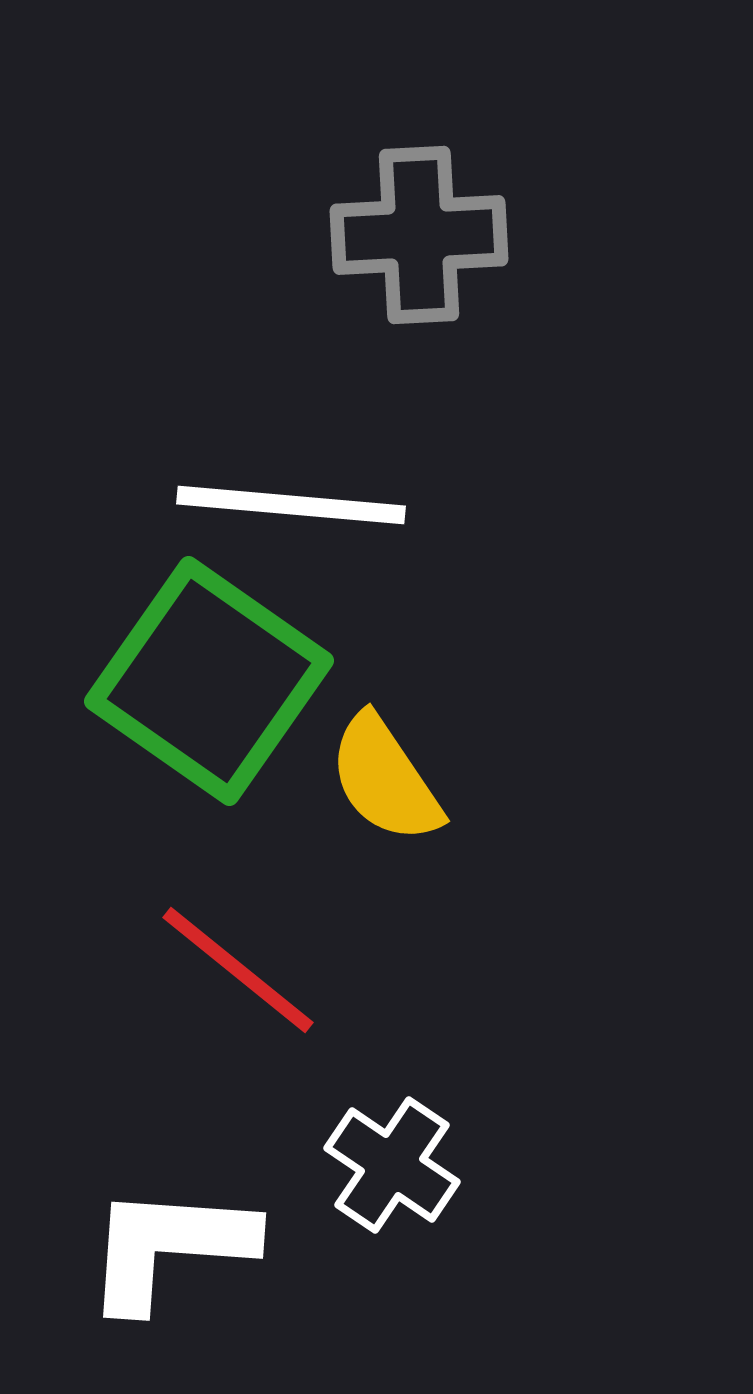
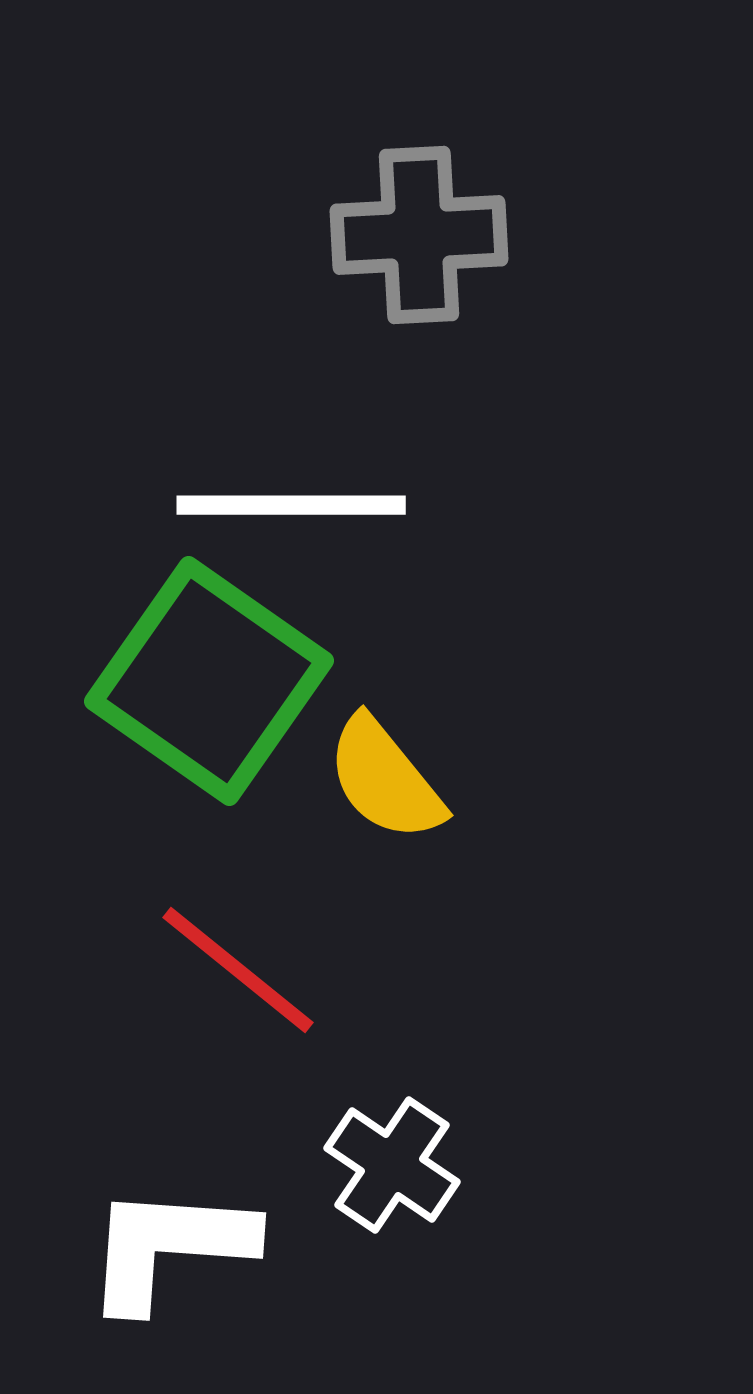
white line: rotated 5 degrees counterclockwise
yellow semicircle: rotated 5 degrees counterclockwise
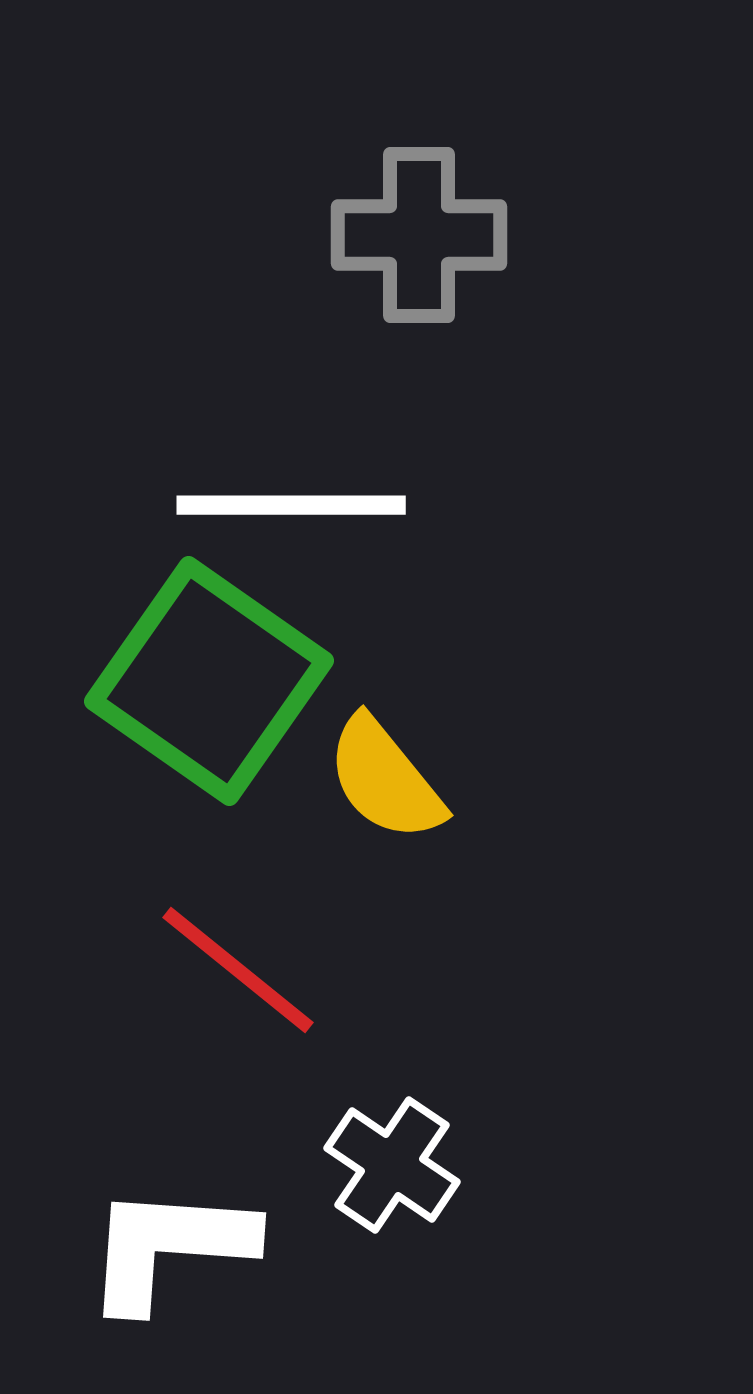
gray cross: rotated 3 degrees clockwise
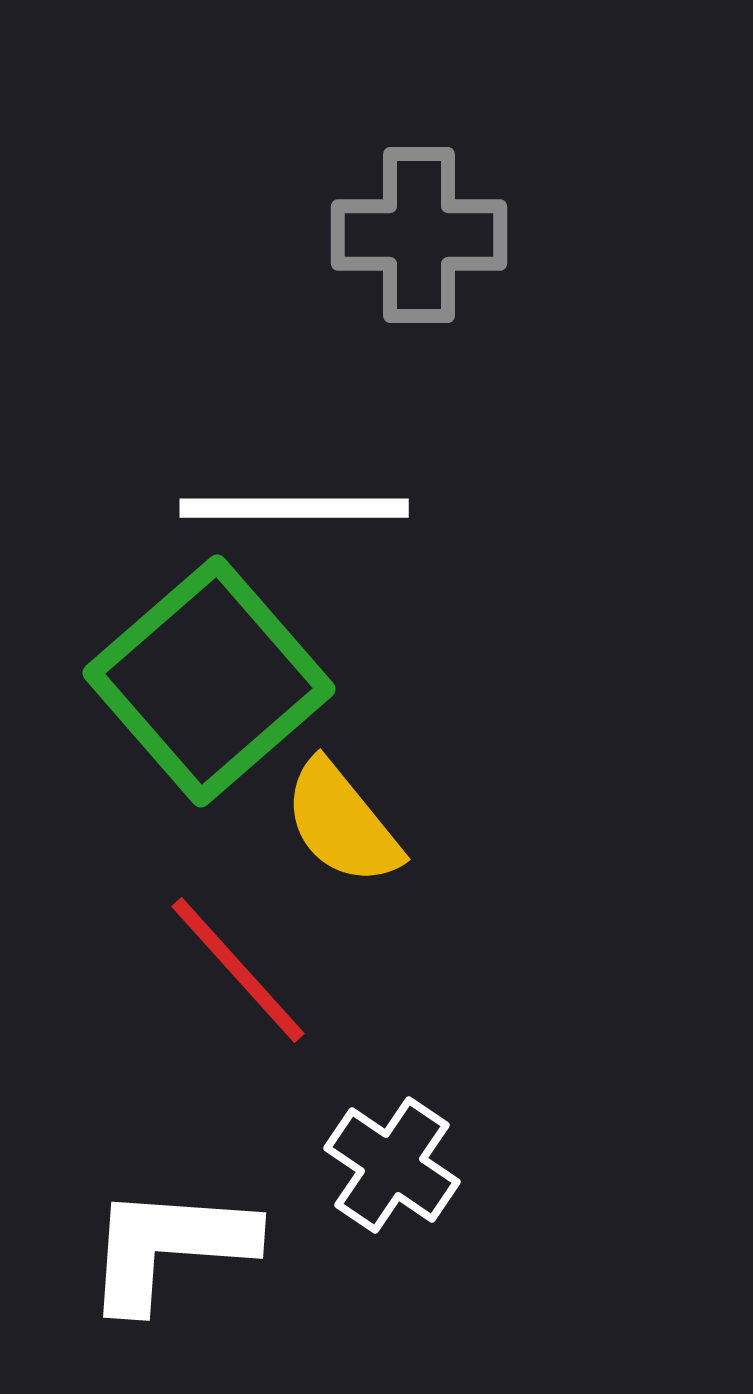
white line: moved 3 px right, 3 px down
green square: rotated 14 degrees clockwise
yellow semicircle: moved 43 px left, 44 px down
red line: rotated 9 degrees clockwise
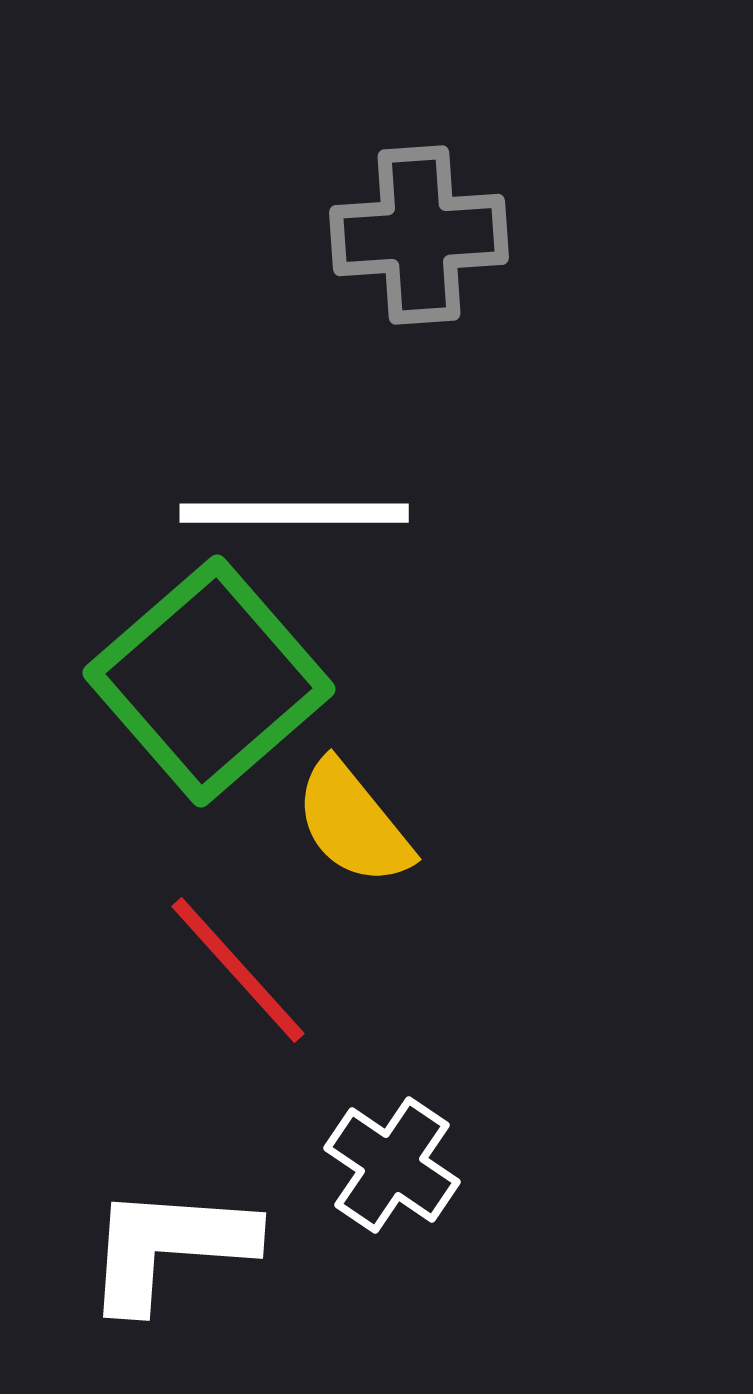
gray cross: rotated 4 degrees counterclockwise
white line: moved 5 px down
yellow semicircle: moved 11 px right
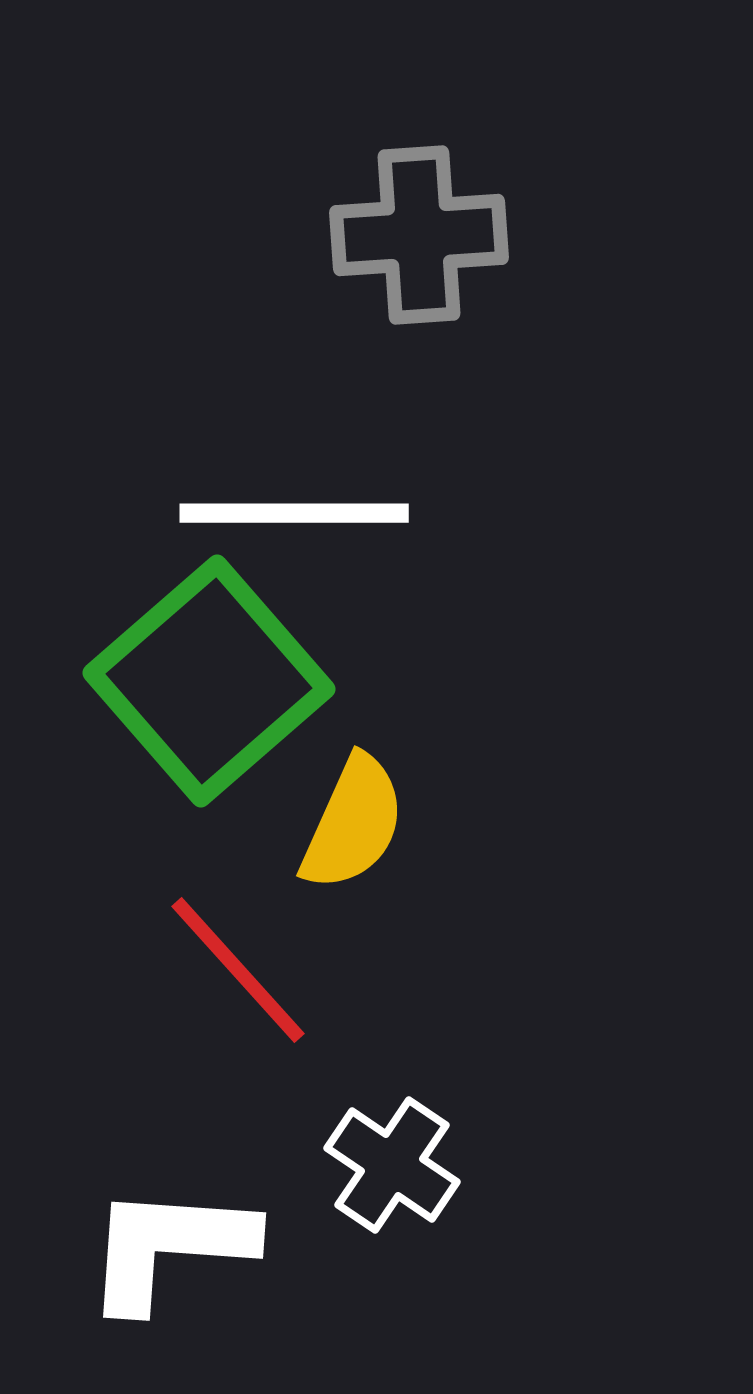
yellow semicircle: rotated 117 degrees counterclockwise
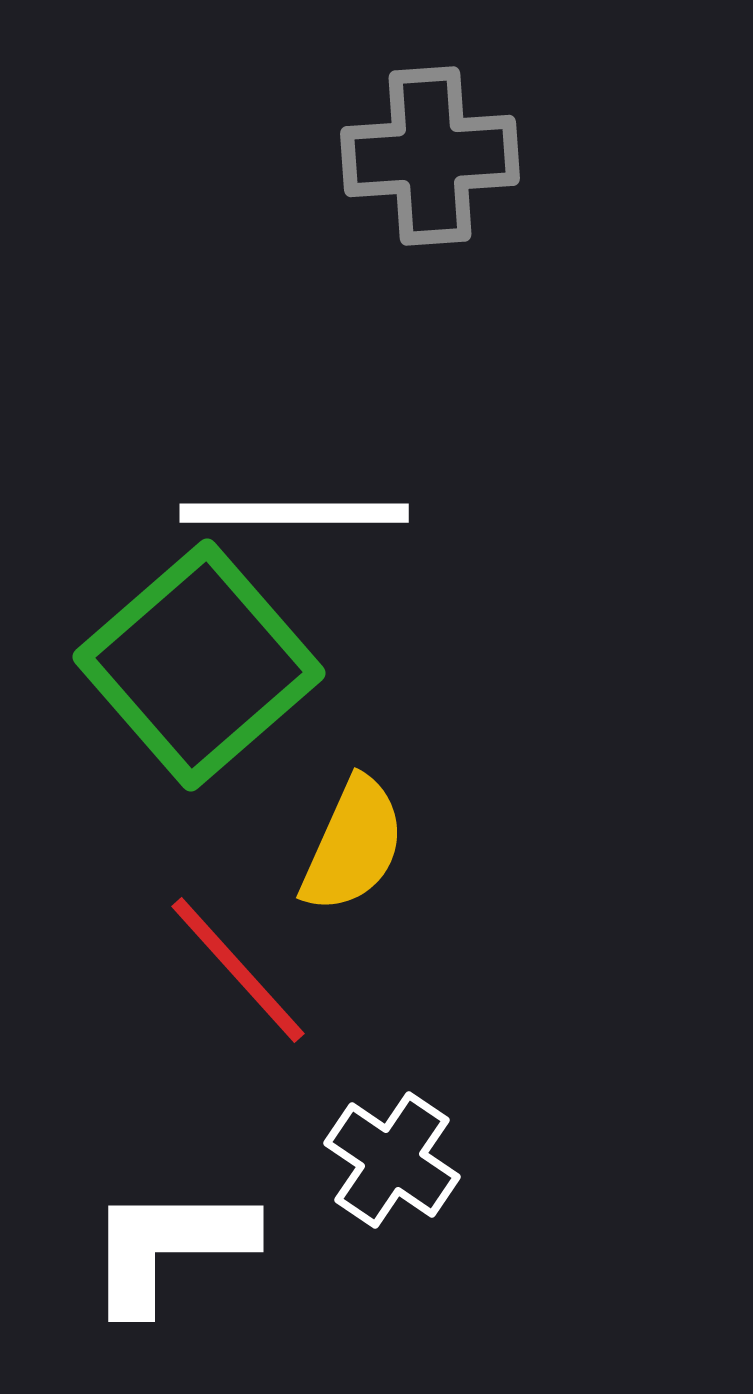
gray cross: moved 11 px right, 79 px up
green square: moved 10 px left, 16 px up
yellow semicircle: moved 22 px down
white cross: moved 5 px up
white L-shape: rotated 4 degrees counterclockwise
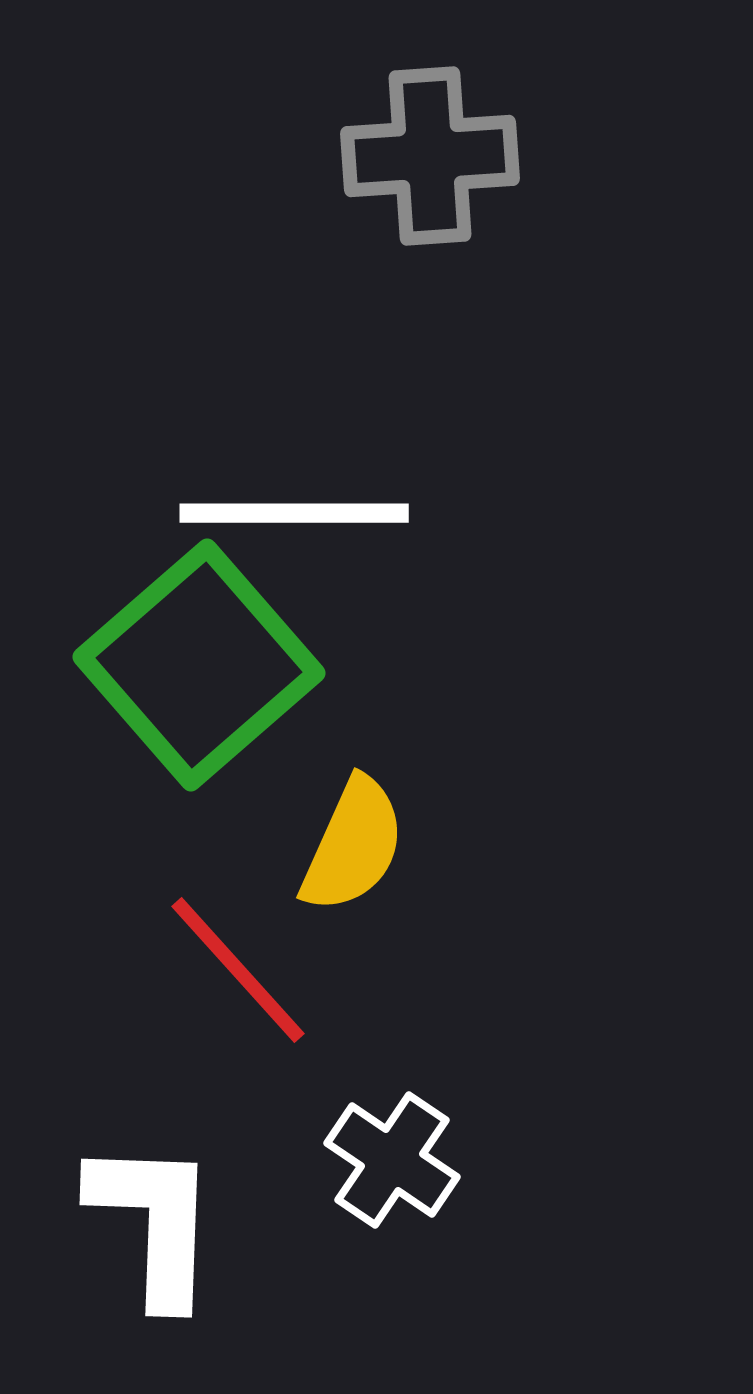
white L-shape: moved 15 px left, 25 px up; rotated 92 degrees clockwise
